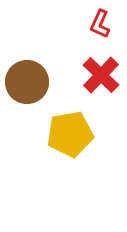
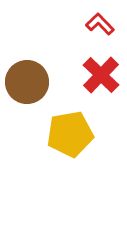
red L-shape: rotated 112 degrees clockwise
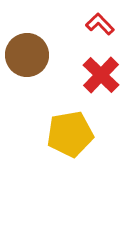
brown circle: moved 27 px up
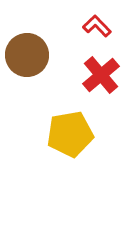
red L-shape: moved 3 px left, 2 px down
red cross: rotated 6 degrees clockwise
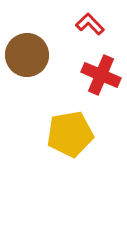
red L-shape: moved 7 px left, 2 px up
red cross: rotated 27 degrees counterclockwise
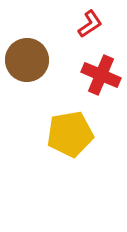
red L-shape: rotated 100 degrees clockwise
brown circle: moved 5 px down
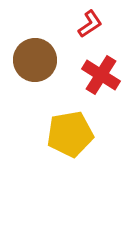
brown circle: moved 8 px right
red cross: rotated 9 degrees clockwise
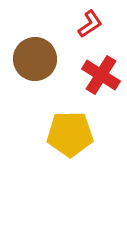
brown circle: moved 1 px up
yellow pentagon: rotated 9 degrees clockwise
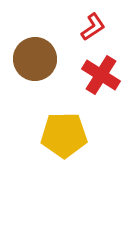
red L-shape: moved 3 px right, 3 px down
yellow pentagon: moved 6 px left, 1 px down
